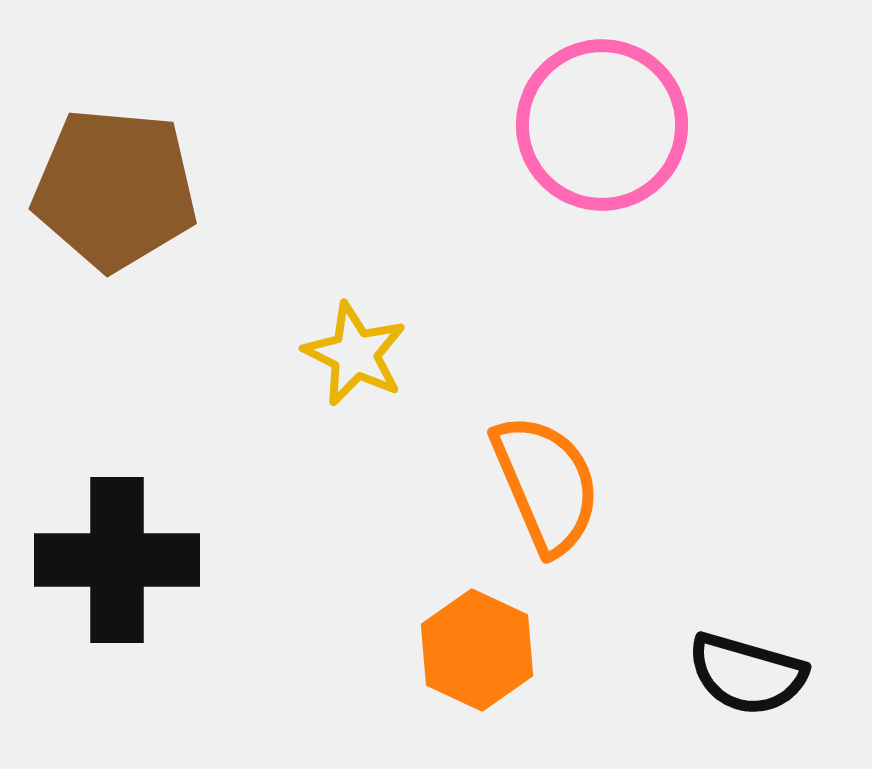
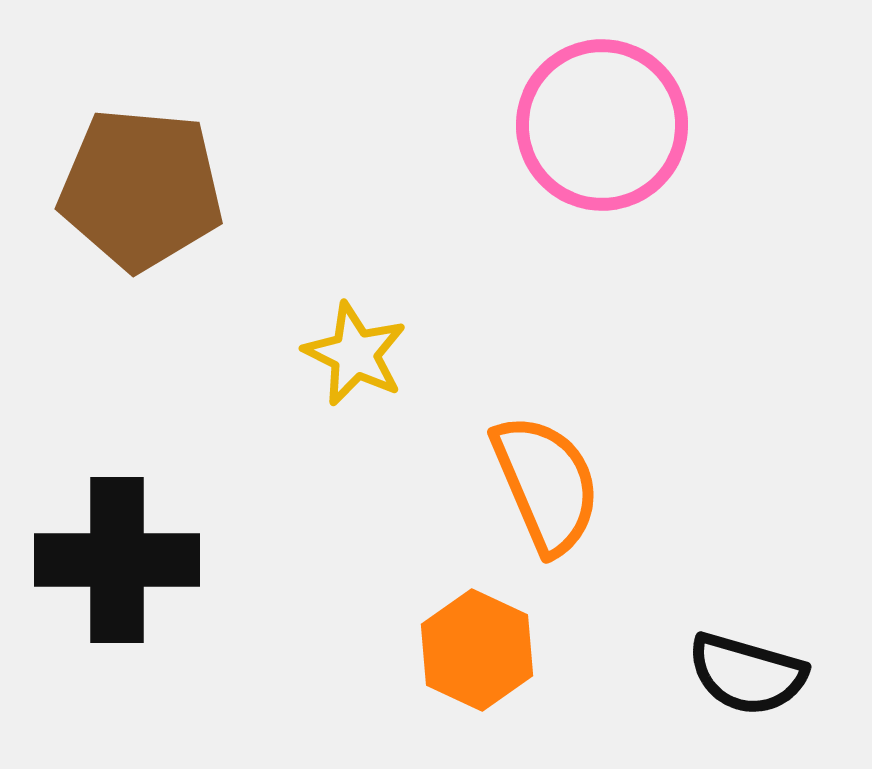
brown pentagon: moved 26 px right
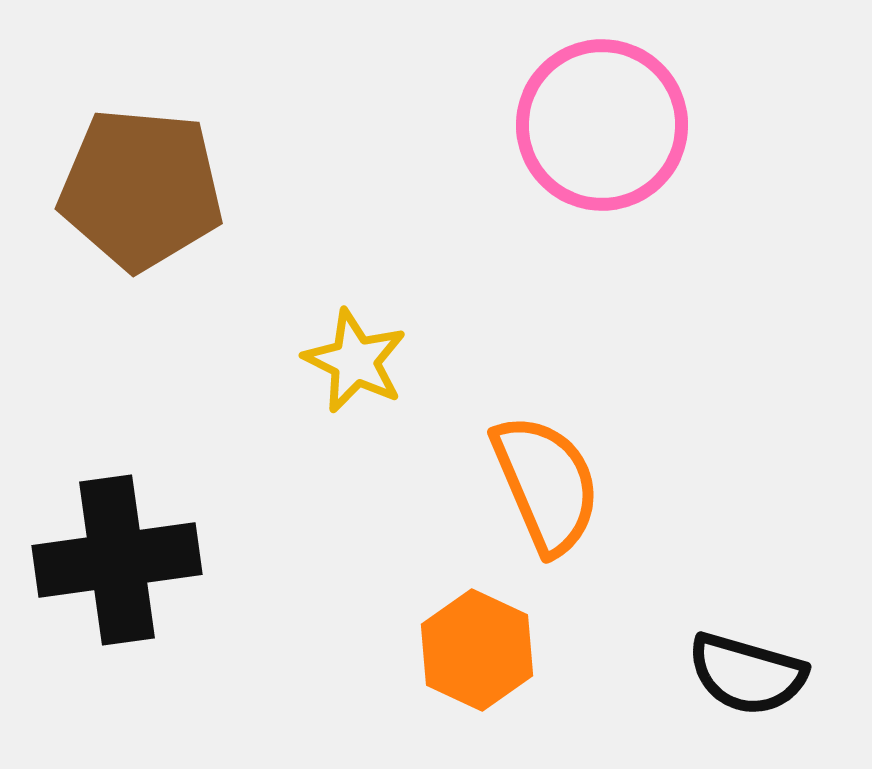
yellow star: moved 7 px down
black cross: rotated 8 degrees counterclockwise
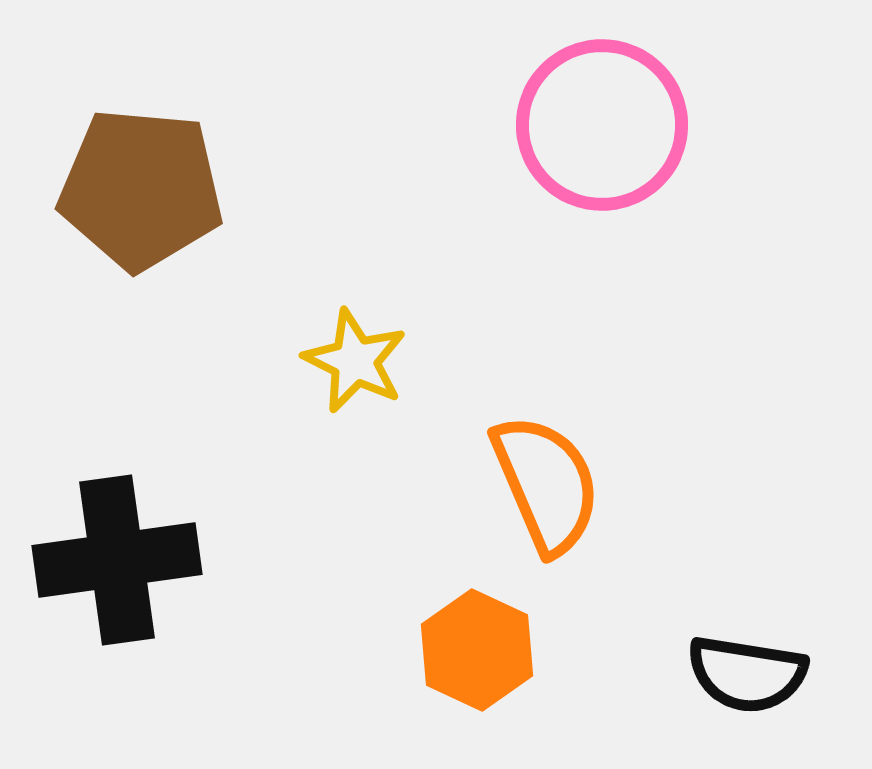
black semicircle: rotated 7 degrees counterclockwise
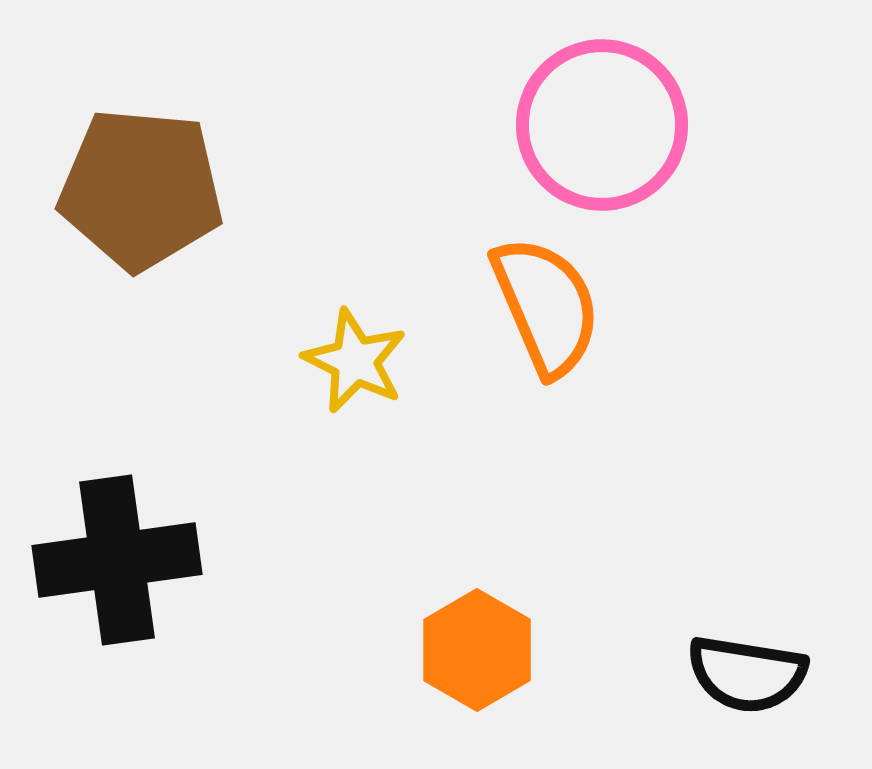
orange semicircle: moved 178 px up
orange hexagon: rotated 5 degrees clockwise
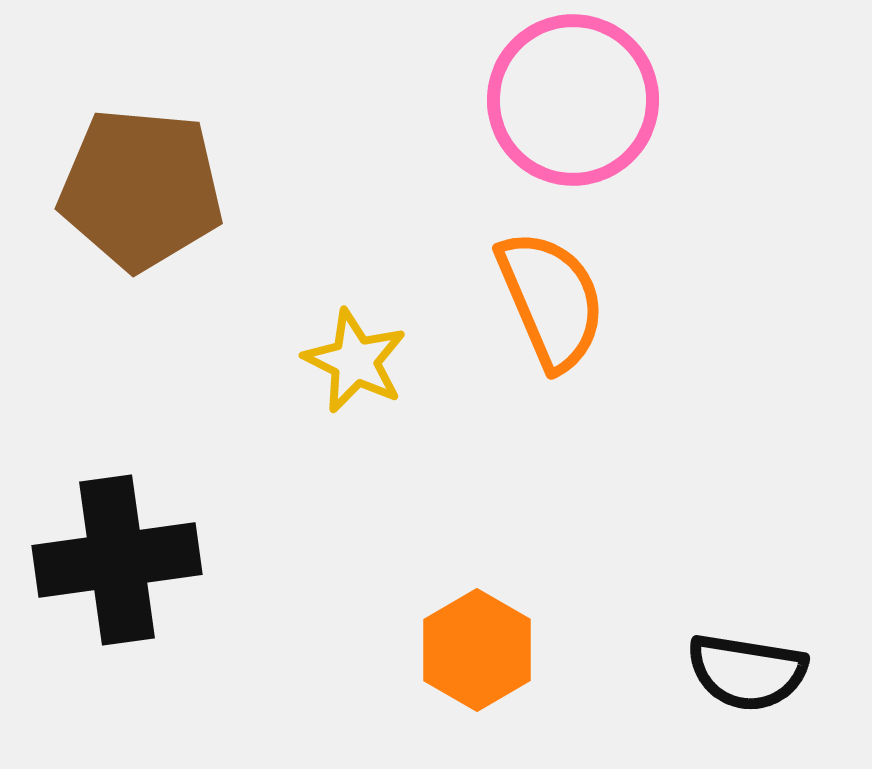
pink circle: moved 29 px left, 25 px up
orange semicircle: moved 5 px right, 6 px up
black semicircle: moved 2 px up
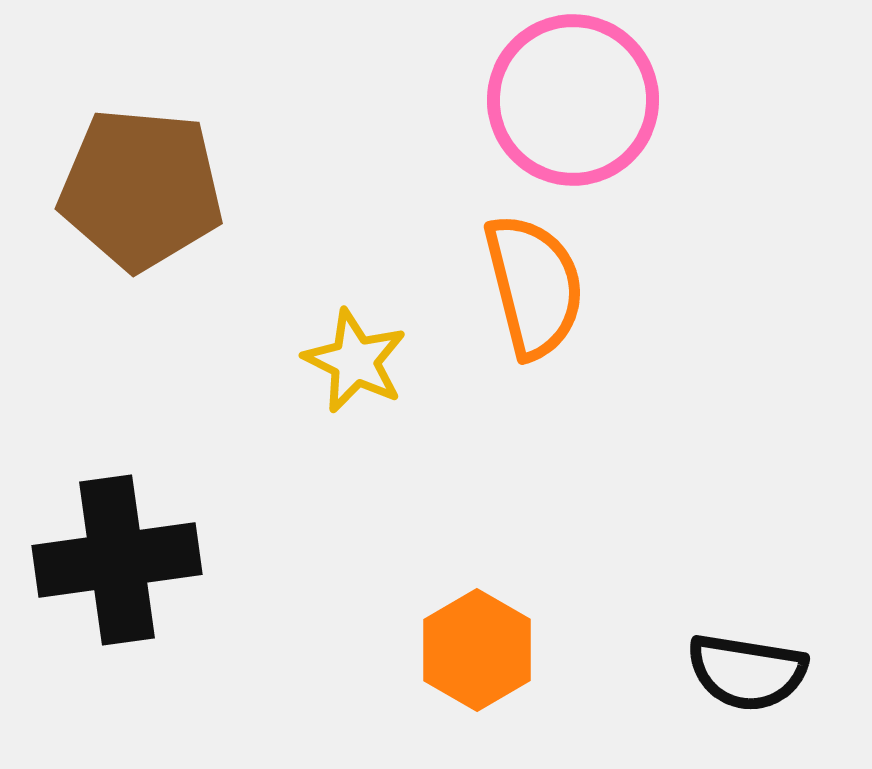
orange semicircle: moved 17 px left, 14 px up; rotated 9 degrees clockwise
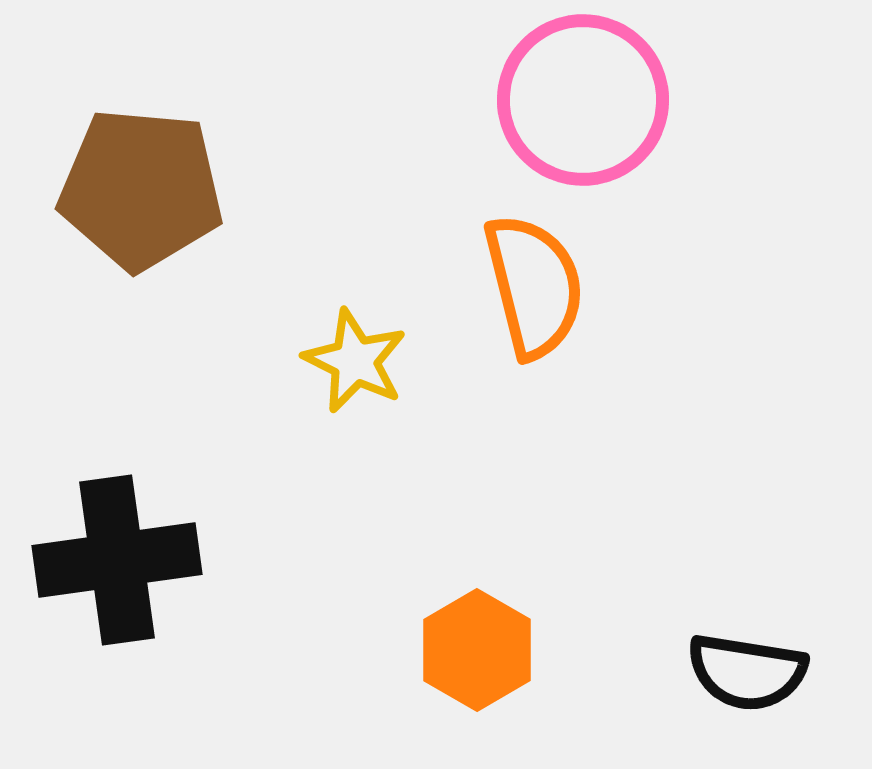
pink circle: moved 10 px right
